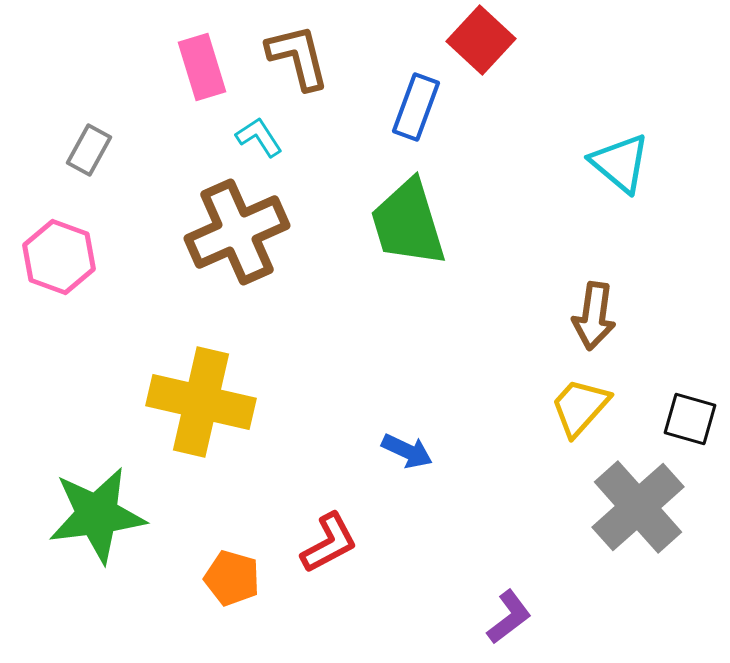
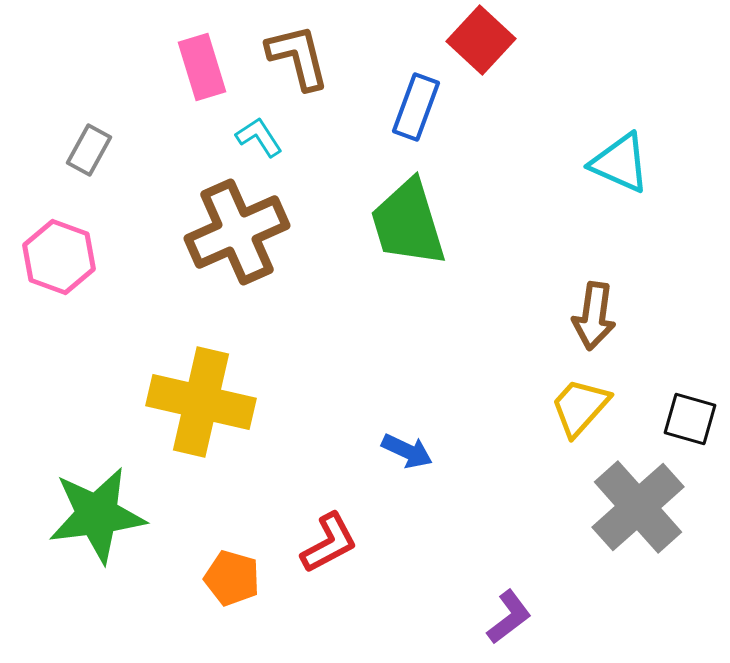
cyan triangle: rotated 16 degrees counterclockwise
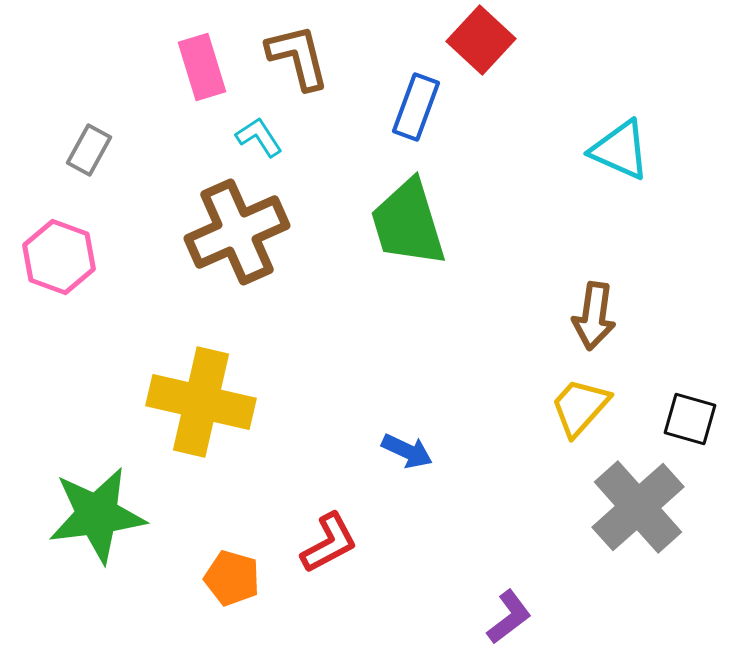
cyan triangle: moved 13 px up
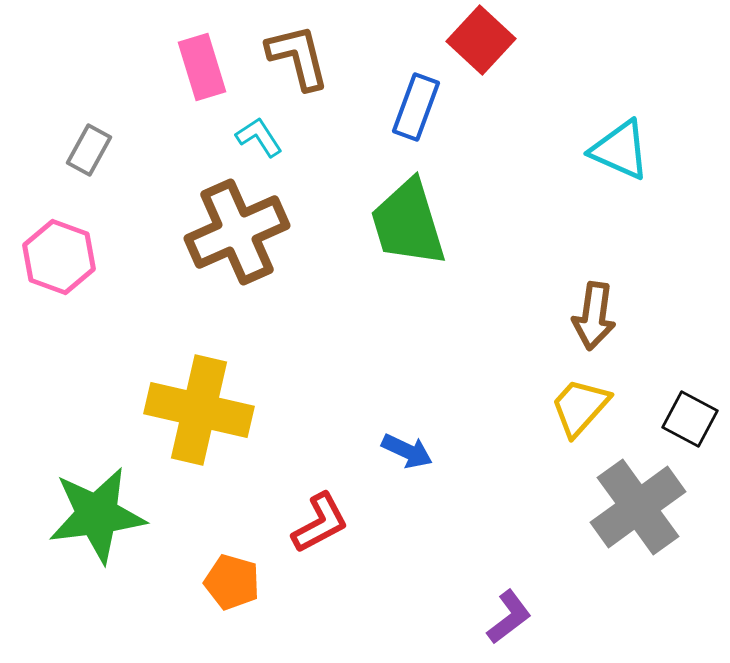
yellow cross: moved 2 px left, 8 px down
black square: rotated 12 degrees clockwise
gray cross: rotated 6 degrees clockwise
red L-shape: moved 9 px left, 20 px up
orange pentagon: moved 4 px down
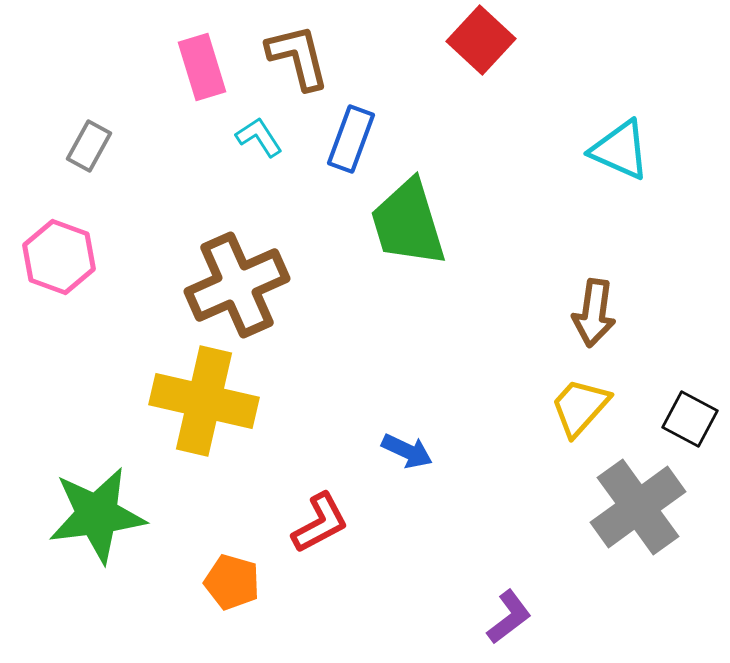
blue rectangle: moved 65 px left, 32 px down
gray rectangle: moved 4 px up
brown cross: moved 53 px down
brown arrow: moved 3 px up
yellow cross: moved 5 px right, 9 px up
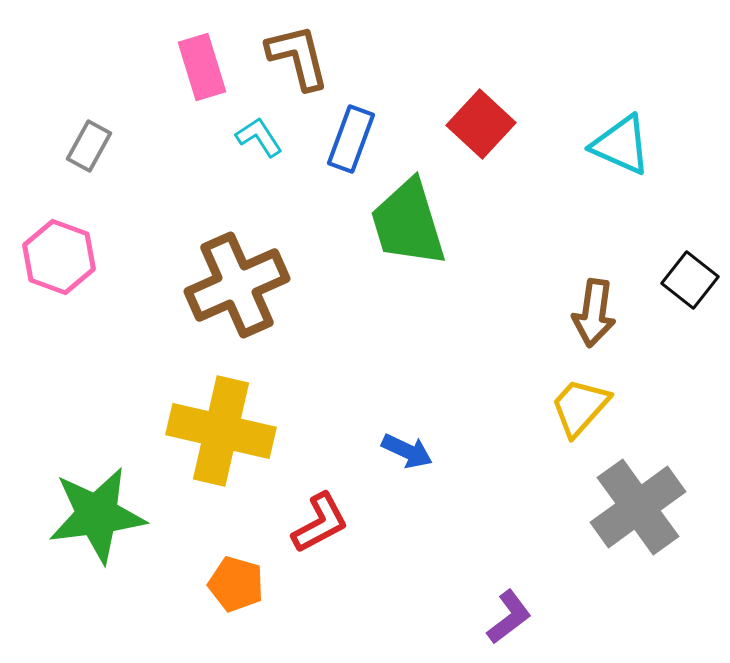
red square: moved 84 px down
cyan triangle: moved 1 px right, 5 px up
yellow cross: moved 17 px right, 30 px down
black square: moved 139 px up; rotated 10 degrees clockwise
orange pentagon: moved 4 px right, 2 px down
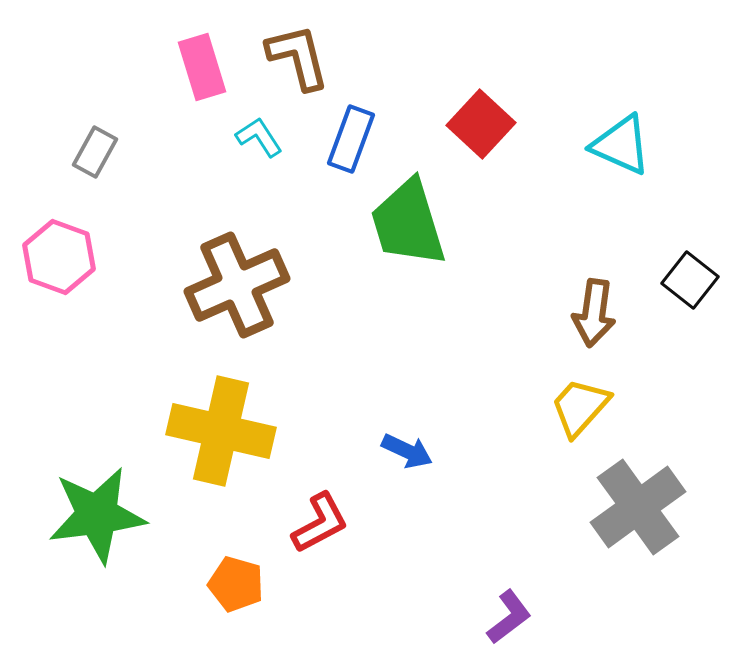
gray rectangle: moved 6 px right, 6 px down
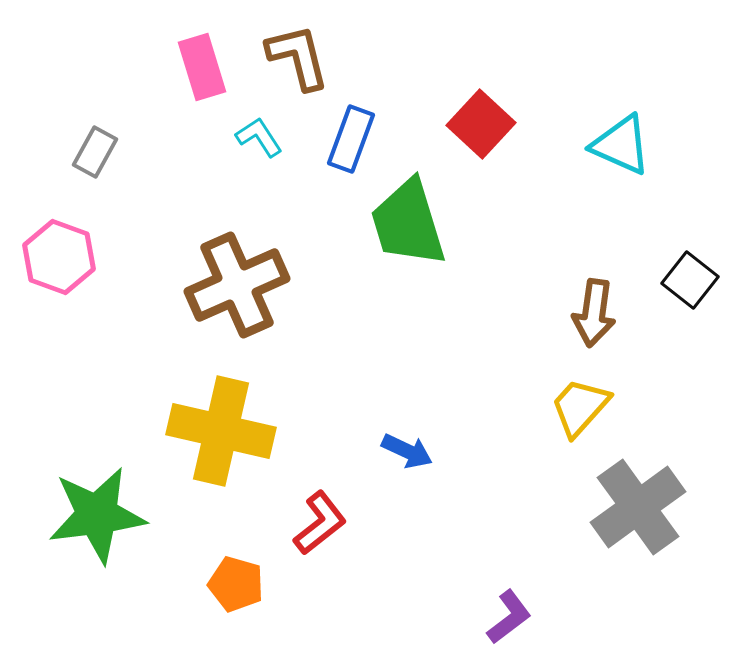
red L-shape: rotated 10 degrees counterclockwise
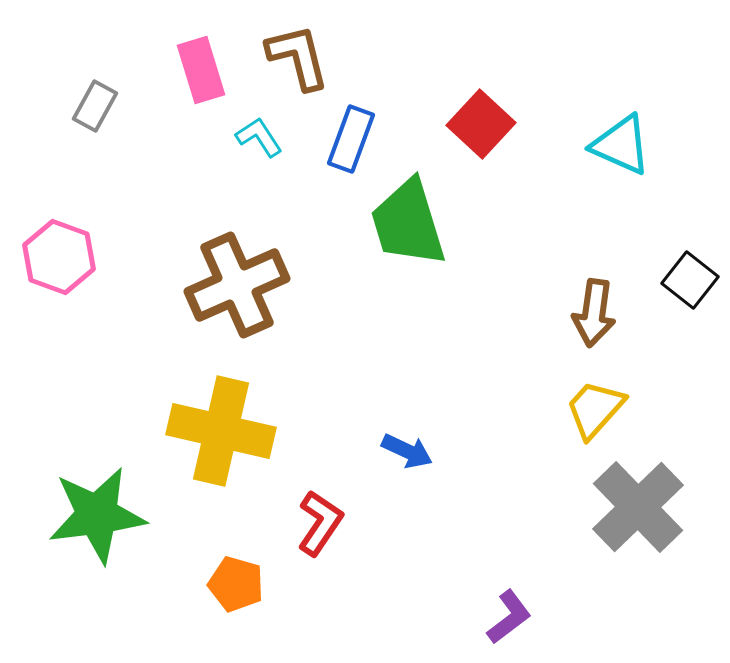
pink rectangle: moved 1 px left, 3 px down
gray rectangle: moved 46 px up
yellow trapezoid: moved 15 px right, 2 px down
gray cross: rotated 8 degrees counterclockwise
red L-shape: rotated 18 degrees counterclockwise
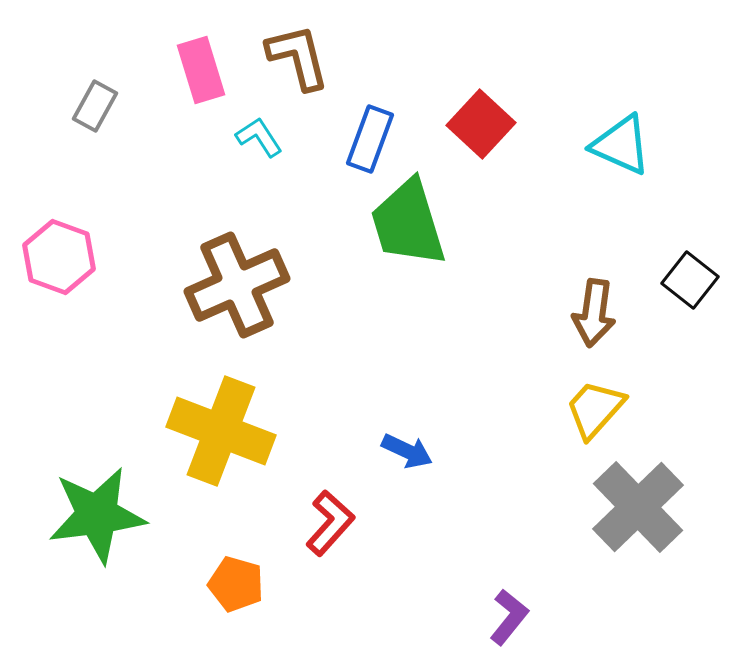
blue rectangle: moved 19 px right
yellow cross: rotated 8 degrees clockwise
red L-shape: moved 10 px right; rotated 8 degrees clockwise
purple L-shape: rotated 14 degrees counterclockwise
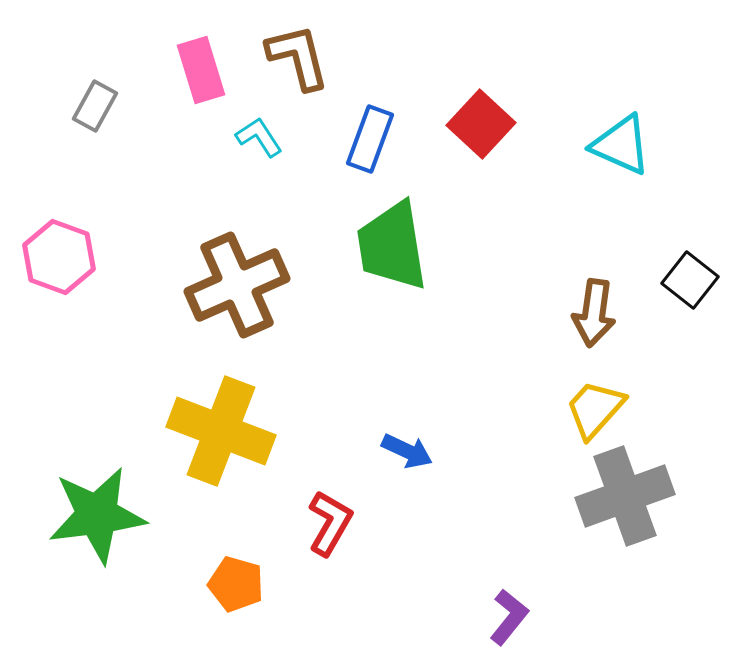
green trapezoid: moved 16 px left, 23 px down; rotated 8 degrees clockwise
gray cross: moved 13 px left, 11 px up; rotated 24 degrees clockwise
red L-shape: rotated 12 degrees counterclockwise
